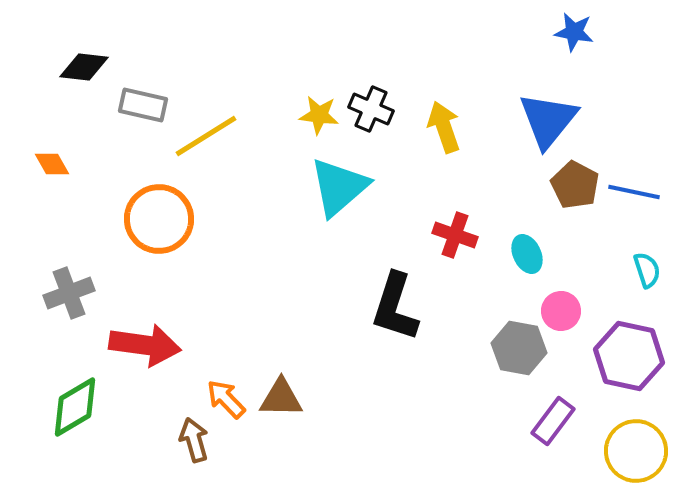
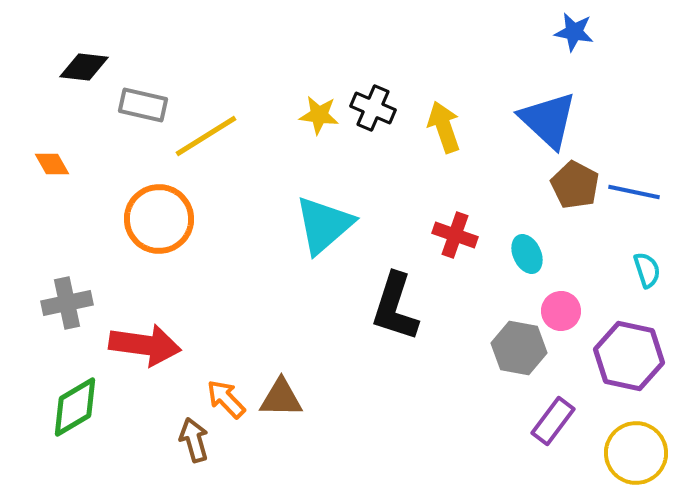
black cross: moved 2 px right, 1 px up
blue triangle: rotated 26 degrees counterclockwise
cyan triangle: moved 15 px left, 38 px down
gray cross: moved 2 px left, 10 px down; rotated 9 degrees clockwise
yellow circle: moved 2 px down
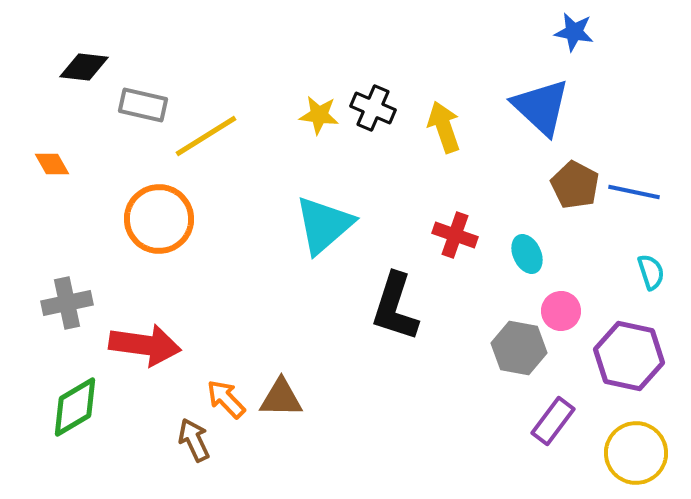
blue triangle: moved 7 px left, 13 px up
cyan semicircle: moved 4 px right, 2 px down
brown arrow: rotated 9 degrees counterclockwise
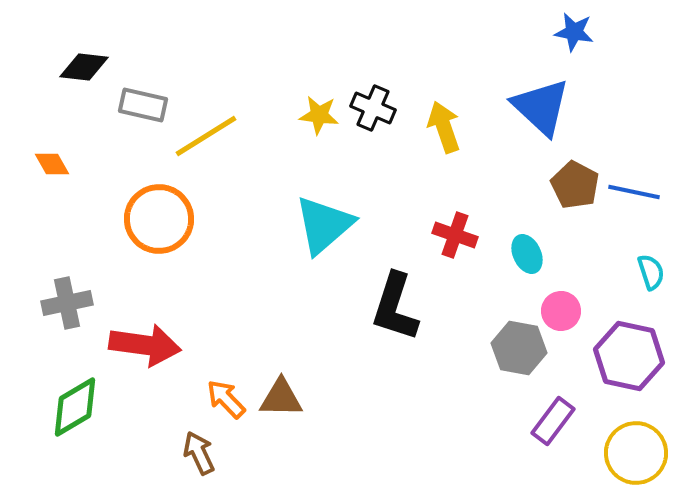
brown arrow: moved 5 px right, 13 px down
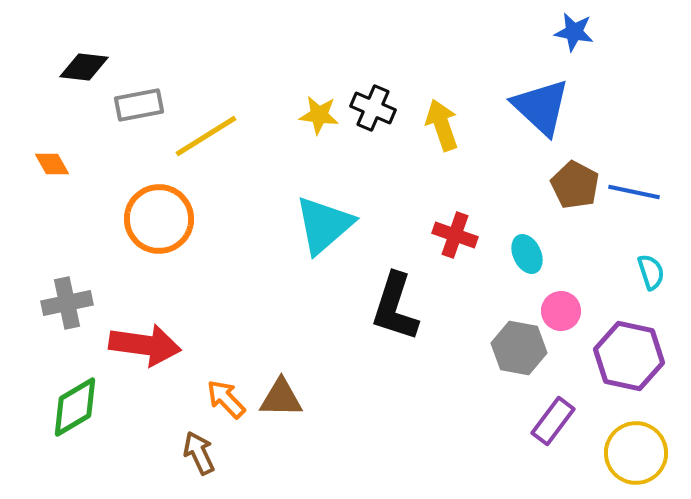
gray rectangle: moved 4 px left; rotated 24 degrees counterclockwise
yellow arrow: moved 2 px left, 2 px up
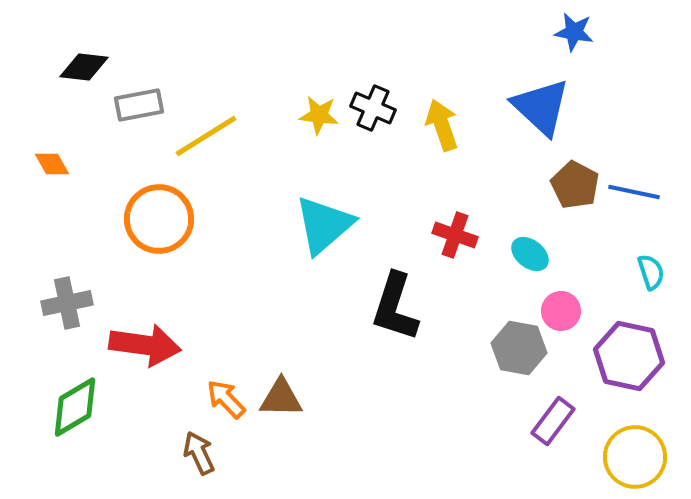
cyan ellipse: moved 3 px right; rotated 27 degrees counterclockwise
yellow circle: moved 1 px left, 4 px down
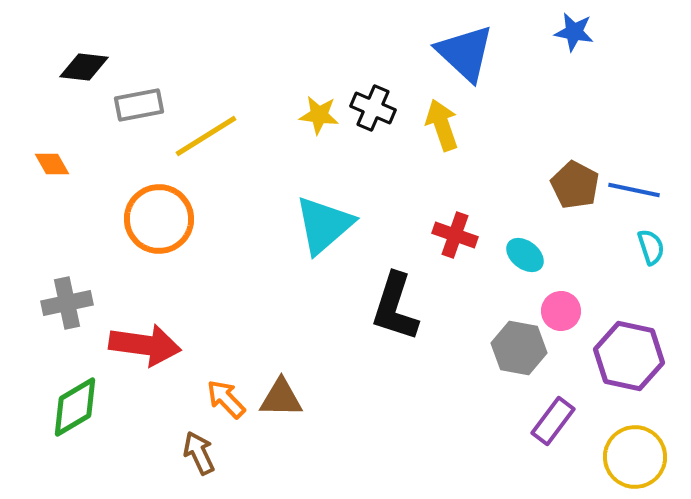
blue triangle: moved 76 px left, 54 px up
blue line: moved 2 px up
cyan ellipse: moved 5 px left, 1 px down
cyan semicircle: moved 25 px up
